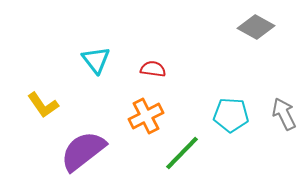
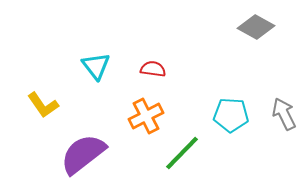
cyan triangle: moved 6 px down
purple semicircle: moved 3 px down
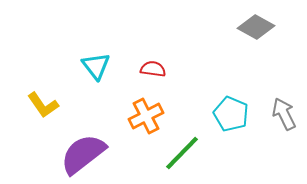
cyan pentagon: moved 1 px up; rotated 20 degrees clockwise
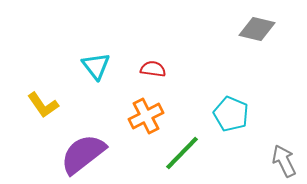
gray diamond: moved 1 px right, 2 px down; rotated 15 degrees counterclockwise
gray arrow: moved 47 px down
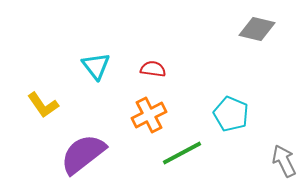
orange cross: moved 3 px right, 1 px up
green line: rotated 18 degrees clockwise
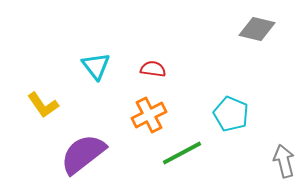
gray arrow: rotated 12 degrees clockwise
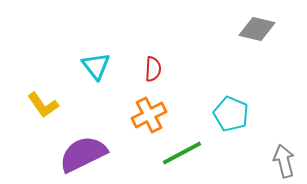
red semicircle: rotated 85 degrees clockwise
purple semicircle: rotated 12 degrees clockwise
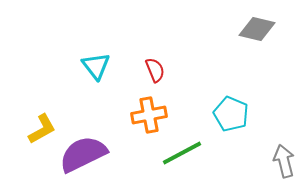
red semicircle: moved 2 px right, 1 px down; rotated 25 degrees counterclockwise
yellow L-shape: moved 1 px left, 24 px down; rotated 84 degrees counterclockwise
orange cross: rotated 16 degrees clockwise
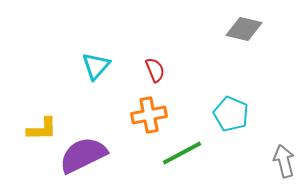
gray diamond: moved 13 px left
cyan triangle: rotated 20 degrees clockwise
yellow L-shape: rotated 28 degrees clockwise
purple semicircle: moved 1 px down
